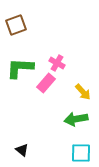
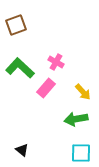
pink cross: moved 1 px left, 1 px up
green L-shape: rotated 40 degrees clockwise
pink rectangle: moved 5 px down
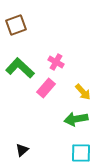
black triangle: rotated 40 degrees clockwise
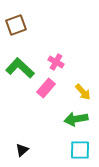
cyan square: moved 1 px left, 3 px up
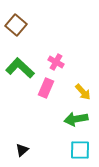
brown square: rotated 30 degrees counterclockwise
pink rectangle: rotated 18 degrees counterclockwise
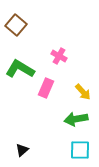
pink cross: moved 3 px right, 6 px up
green L-shape: moved 1 px down; rotated 12 degrees counterclockwise
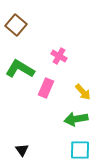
black triangle: rotated 24 degrees counterclockwise
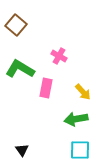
pink rectangle: rotated 12 degrees counterclockwise
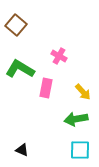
black triangle: rotated 32 degrees counterclockwise
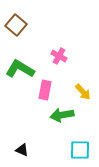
pink rectangle: moved 1 px left, 2 px down
green arrow: moved 14 px left, 4 px up
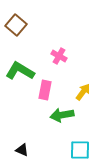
green L-shape: moved 2 px down
yellow arrow: rotated 102 degrees counterclockwise
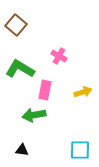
green L-shape: moved 2 px up
yellow arrow: rotated 36 degrees clockwise
green arrow: moved 28 px left
black triangle: rotated 16 degrees counterclockwise
